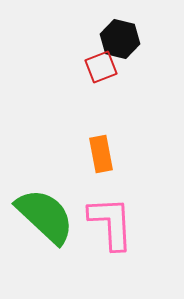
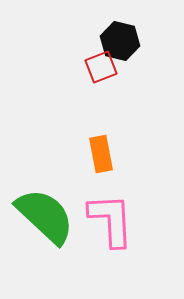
black hexagon: moved 2 px down
pink L-shape: moved 3 px up
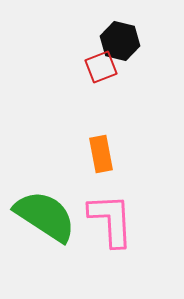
green semicircle: rotated 10 degrees counterclockwise
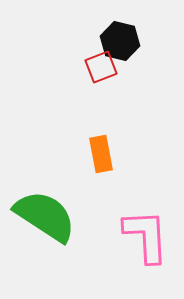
pink L-shape: moved 35 px right, 16 px down
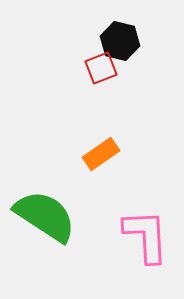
red square: moved 1 px down
orange rectangle: rotated 66 degrees clockwise
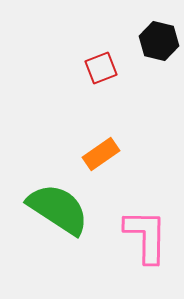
black hexagon: moved 39 px right
green semicircle: moved 13 px right, 7 px up
pink L-shape: rotated 4 degrees clockwise
